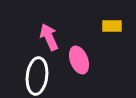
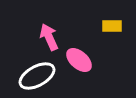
pink ellipse: rotated 28 degrees counterclockwise
white ellipse: rotated 54 degrees clockwise
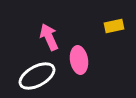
yellow rectangle: moved 2 px right; rotated 12 degrees counterclockwise
pink ellipse: rotated 40 degrees clockwise
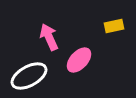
pink ellipse: rotated 52 degrees clockwise
white ellipse: moved 8 px left
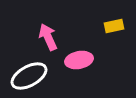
pink arrow: moved 1 px left
pink ellipse: rotated 36 degrees clockwise
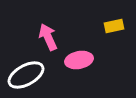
white ellipse: moved 3 px left, 1 px up
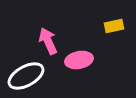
pink arrow: moved 4 px down
white ellipse: moved 1 px down
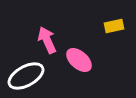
pink arrow: moved 1 px left, 1 px up
pink ellipse: rotated 52 degrees clockwise
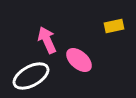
white ellipse: moved 5 px right
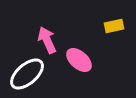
white ellipse: moved 4 px left, 2 px up; rotated 12 degrees counterclockwise
